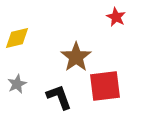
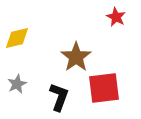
red square: moved 1 px left, 2 px down
black L-shape: rotated 40 degrees clockwise
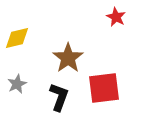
brown star: moved 8 px left, 1 px down
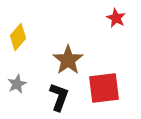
red star: moved 1 px down
yellow diamond: moved 1 px right, 1 px up; rotated 36 degrees counterclockwise
brown star: moved 2 px down
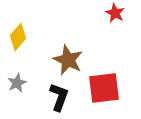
red star: moved 1 px left, 5 px up
brown star: rotated 12 degrees counterclockwise
gray star: moved 1 px up
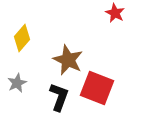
yellow diamond: moved 4 px right, 1 px down
red square: moved 7 px left; rotated 28 degrees clockwise
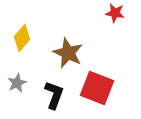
red star: rotated 18 degrees counterclockwise
brown star: moved 7 px up
black L-shape: moved 5 px left, 2 px up
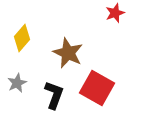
red star: rotated 30 degrees counterclockwise
red square: rotated 8 degrees clockwise
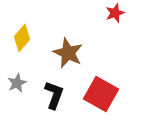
red square: moved 4 px right, 6 px down
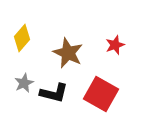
red star: moved 32 px down
gray star: moved 7 px right
black L-shape: moved 2 px up; rotated 84 degrees clockwise
